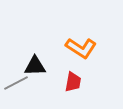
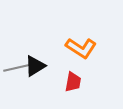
black triangle: rotated 30 degrees counterclockwise
gray line: moved 15 px up; rotated 15 degrees clockwise
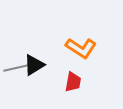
black triangle: moved 1 px left, 1 px up
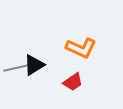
orange L-shape: rotated 8 degrees counterclockwise
red trapezoid: rotated 45 degrees clockwise
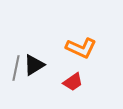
gray line: rotated 65 degrees counterclockwise
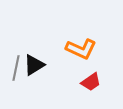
orange L-shape: moved 1 px down
red trapezoid: moved 18 px right
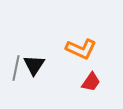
black triangle: rotated 25 degrees counterclockwise
red trapezoid: rotated 20 degrees counterclockwise
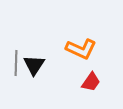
gray line: moved 5 px up; rotated 10 degrees counterclockwise
